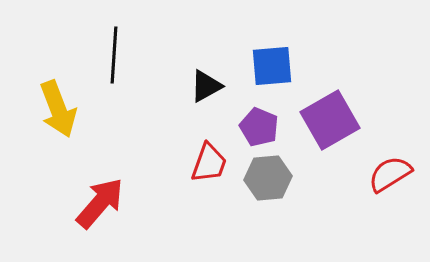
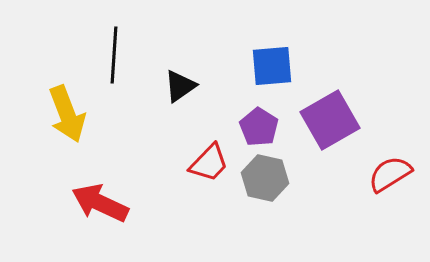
black triangle: moved 26 px left; rotated 6 degrees counterclockwise
yellow arrow: moved 9 px right, 5 px down
purple pentagon: rotated 9 degrees clockwise
red trapezoid: rotated 24 degrees clockwise
gray hexagon: moved 3 px left; rotated 18 degrees clockwise
red arrow: rotated 106 degrees counterclockwise
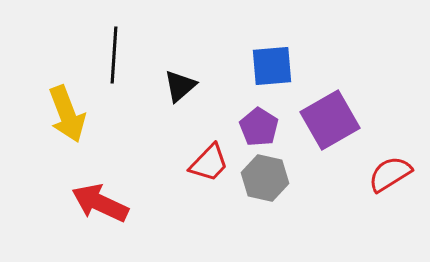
black triangle: rotated 6 degrees counterclockwise
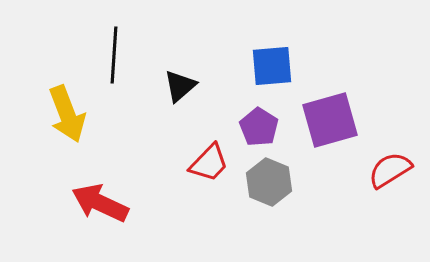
purple square: rotated 14 degrees clockwise
red semicircle: moved 4 px up
gray hexagon: moved 4 px right, 4 px down; rotated 9 degrees clockwise
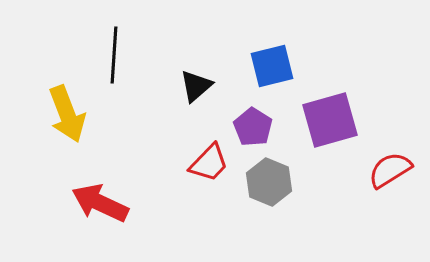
blue square: rotated 9 degrees counterclockwise
black triangle: moved 16 px right
purple pentagon: moved 6 px left
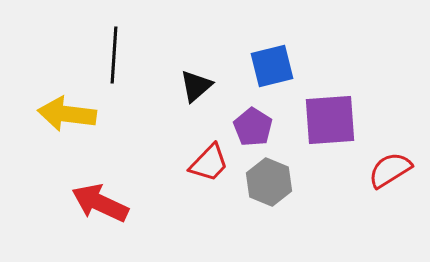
yellow arrow: rotated 118 degrees clockwise
purple square: rotated 12 degrees clockwise
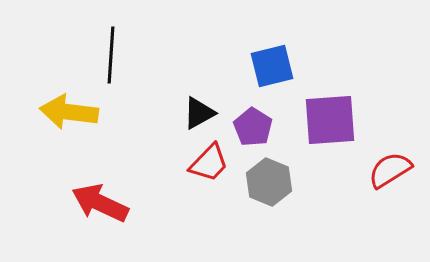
black line: moved 3 px left
black triangle: moved 3 px right, 27 px down; rotated 12 degrees clockwise
yellow arrow: moved 2 px right, 2 px up
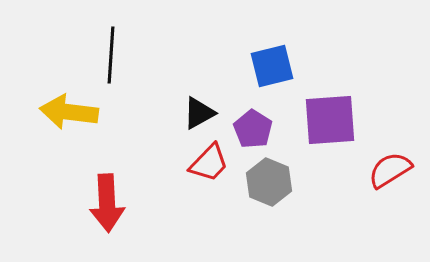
purple pentagon: moved 2 px down
red arrow: moved 7 px right; rotated 118 degrees counterclockwise
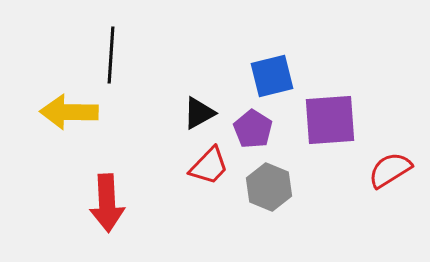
blue square: moved 10 px down
yellow arrow: rotated 6 degrees counterclockwise
red trapezoid: moved 3 px down
gray hexagon: moved 5 px down
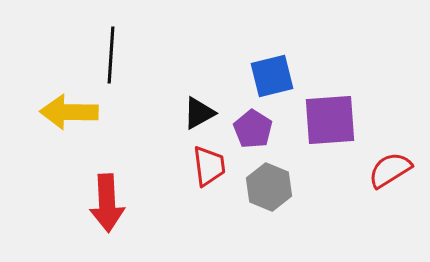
red trapezoid: rotated 51 degrees counterclockwise
